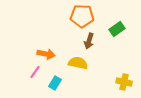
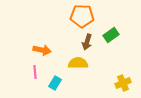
green rectangle: moved 6 px left, 6 px down
brown arrow: moved 2 px left, 1 px down
orange arrow: moved 4 px left, 4 px up
yellow semicircle: rotated 12 degrees counterclockwise
pink line: rotated 40 degrees counterclockwise
yellow cross: moved 1 px left, 1 px down; rotated 35 degrees counterclockwise
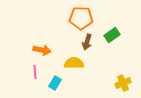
orange pentagon: moved 1 px left, 2 px down
green rectangle: moved 1 px right
yellow semicircle: moved 4 px left
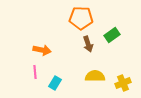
brown arrow: moved 1 px right, 2 px down; rotated 35 degrees counterclockwise
yellow semicircle: moved 21 px right, 13 px down
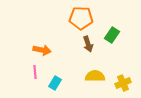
green rectangle: rotated 21 degrees counterclockwise
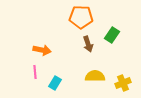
orange pentagon: moved 1 px up
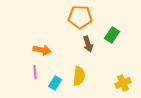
orange pentagon: moved 1 px left
yellow semicircle: moved 16 px left; rotated 96 degrees clockwise
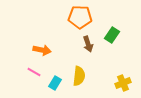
pink line: moved 1 px left; rotated 56 degrees counterclockwise
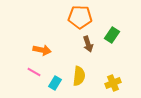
yellow cross: moved 10 px left
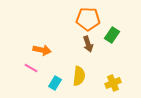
orange pentagon: moved 8 px right, 2 px down
pink line: moved 3 px left, 4 px up
